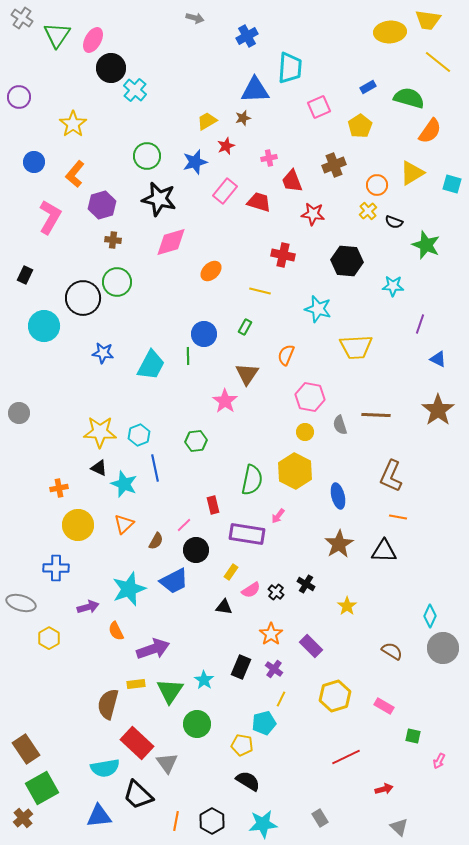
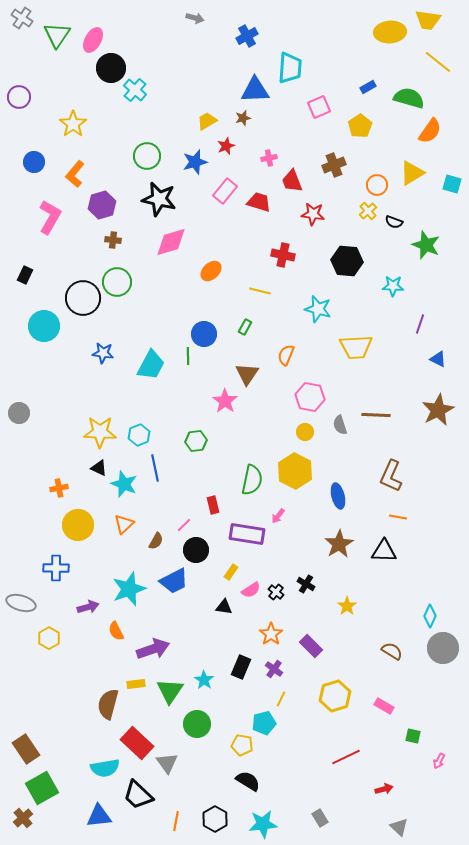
brown star at (438, 410): rotated 8 degrees clockwise
black hexagon at (212, 821): moved 3 px right, 2 px up
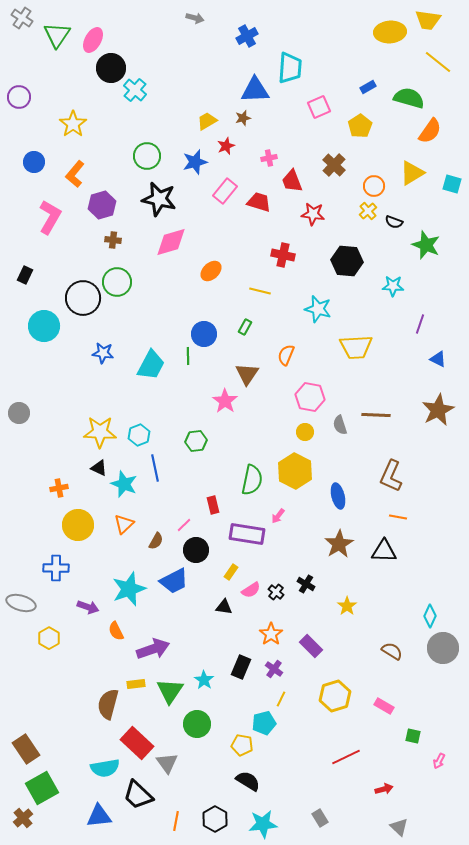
brown cross at (334, 165): rotated 25 degrees counterclockwise
orange circle at (377, 185): moved 3 px left, 1 px down
purple arrow at (88, 607): rotated 35 degrees clockwise
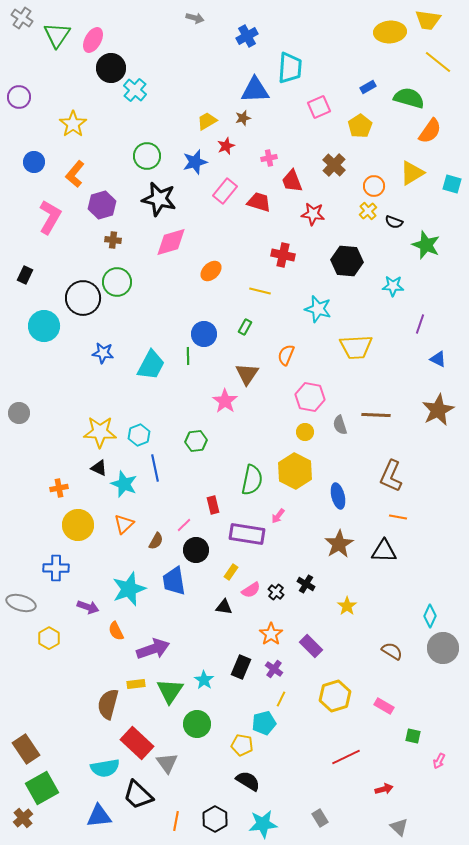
blue trapezoid at (174, 581): rotated 108 degrees clockwise
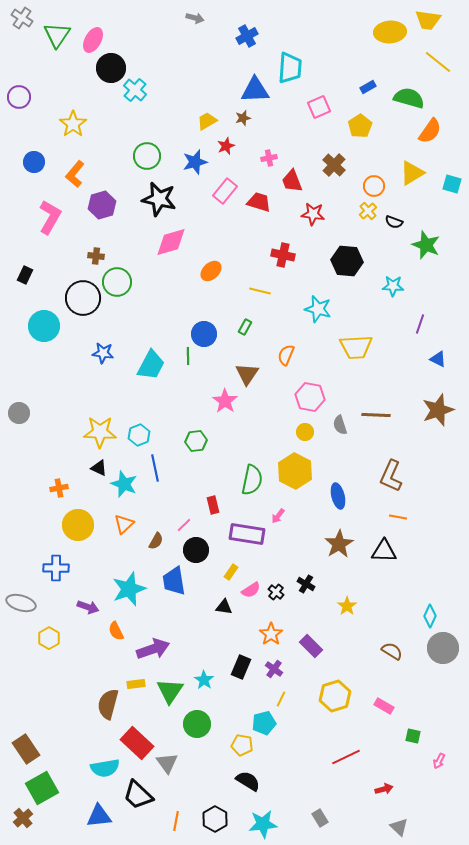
brown cross at (113, 240): moved 17 px left, 16 px down
brown star at (438, 410): rotated 8 degrees clockwise
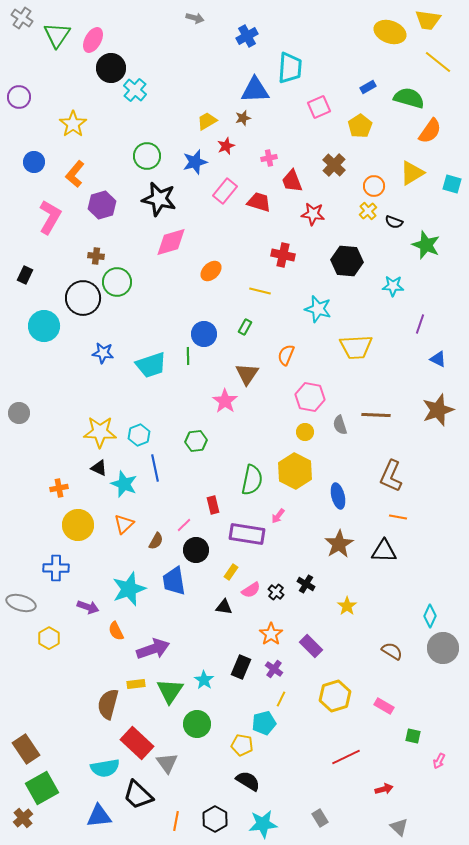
yellow ellipse at (390, 32): rotated 24 degrees clockwise
cyan trapezoid at (151, 365): rotated 44 degrees clockwise
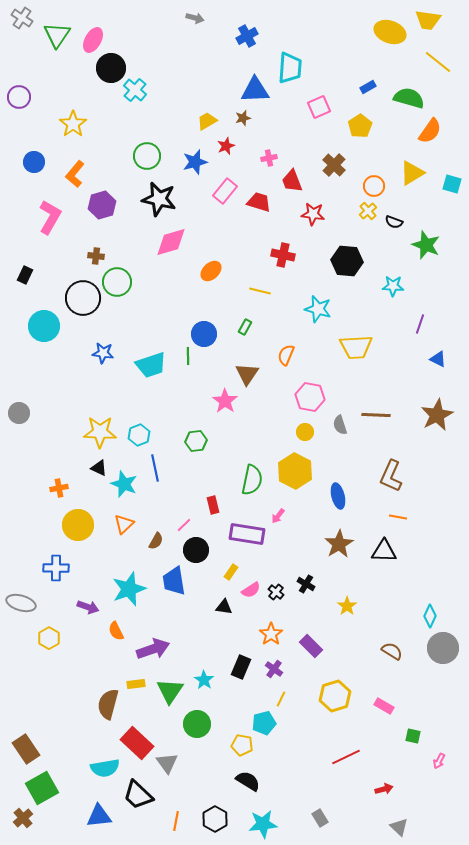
brown star at (438, 410): moved 1 px left, 5 px down; rotated 8 degrees counterclockwise
